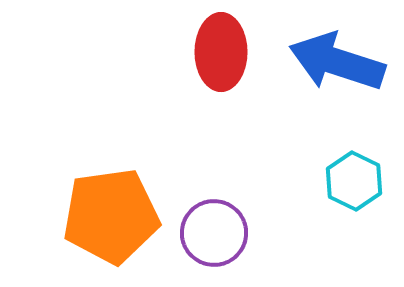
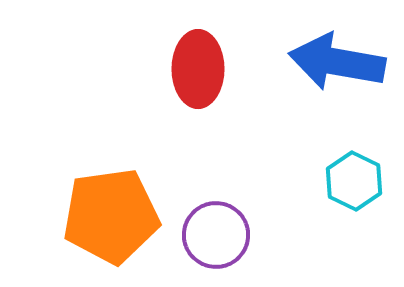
red ellipse: moved 23 px left, 17 px down
blue arrow: rotated 8 degrees counterclockwise
purple circle: moved 2 px right, 2 px down
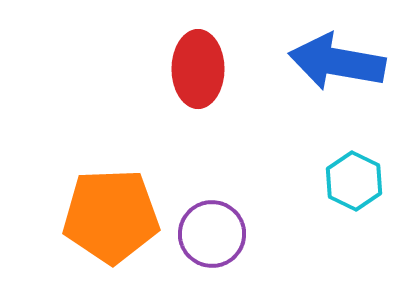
orange pentagon: rotated 6 degrees clockwise
purple circle: moved 4 px left, 1 px up
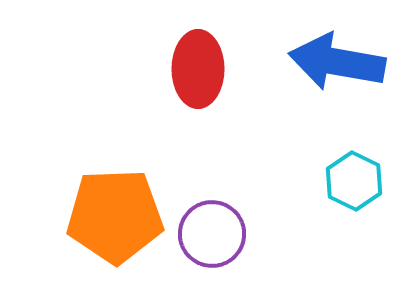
orange pentagon: moved 4 px right
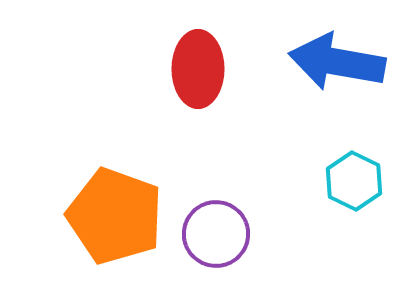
orange pentagon: rotated 22 degrees clockwise
purple circle: moved 4 px right
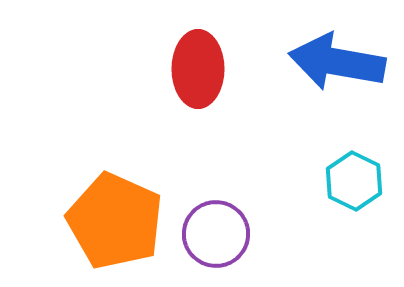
orange pentagon: moved 5 px down; rotated 4 degrees clockwise
